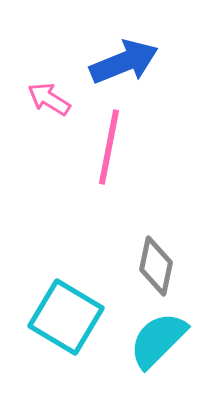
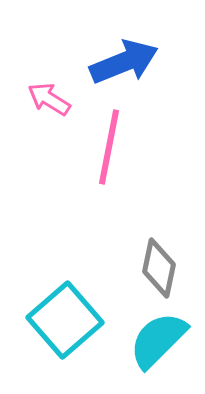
gray diamond: moved 3 px right, 2 px down
cyan square: moved 1 px left, 3 px down; rotated 18 degrees clockwise
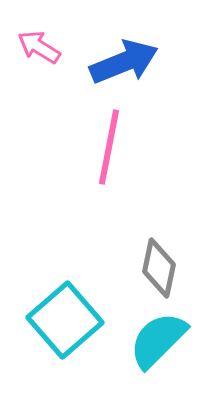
pink arrow: moved 10 px left, 52 px up
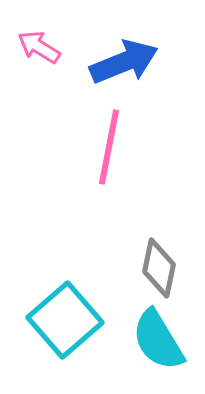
cyan semicircle: rotated 76 degrees counterclockwise
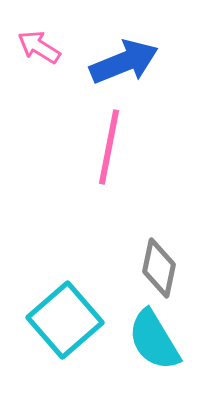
cyan semicircle: moved 4 px left
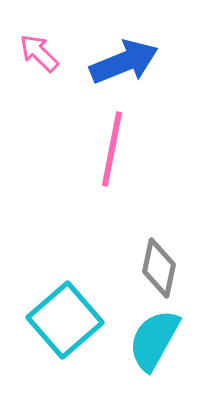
pink arrow: moved 6 px down; rotated 12 degrees clockwise
pink line: moved 3 px right, 2 px down
cyan semicircle: rotated 60 degrees clockwise
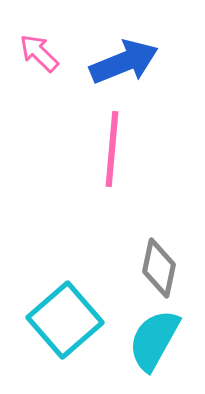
pink line: rotated 6 degrees counterclockwise
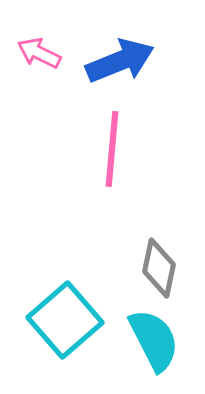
pink arrow: rotated 18 degrees counterclockwise
blue arrow: moved 4 px left, 1 px up
cyan semicircle: rotated 124 degrees clockwise
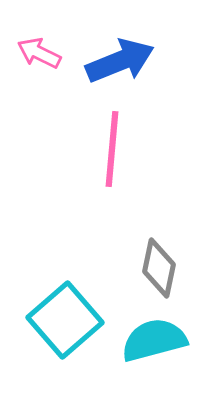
cyan semicircle: rotated 78 degrees counterclockwise
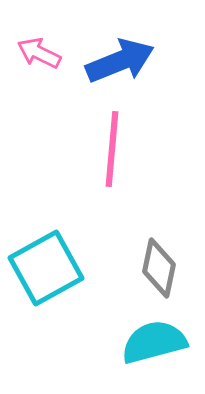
cyan square: moved 19 px left, 52 px up; rotated 12 degrees clockwise
cyan semicircle: moved 2 px down
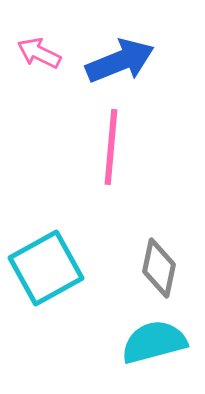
pink line: moved 1 px left, 2 px up
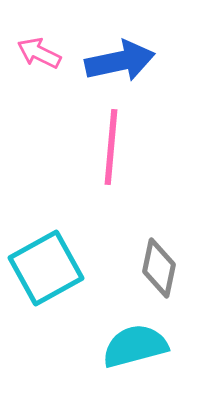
blue arrow: rotated 10 degrees clockwise
cyan semicircle: moved 19 px left, 4 px down
